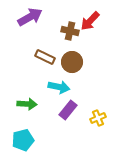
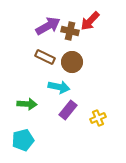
purple arrow: moved 18 px right, 9 px down
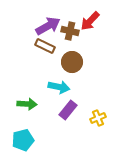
brown rectangle: moved 11 px up
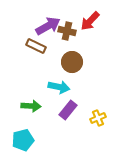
brown cross: moved 3 px left
brown rectangle: moved 9 px left
green arrow: moved 4 px right, 2 px down
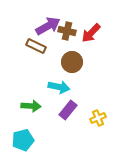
red arrow: moved 1 px right, 12 px down
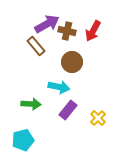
purple arrow: moved 1 px left, 2 px up
red arrow: moved 2 px right, 2 px up; rotated 15 degrees counterclockwise
brown rectangle: rotated 24 degrees clockwise
green arrow: moved 2 px up
yellow cross: rotated 21 degrees counterclockwise
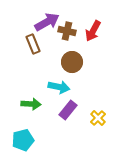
purple arrow: moved 2 px up
brown rectangle: moved 3 px left, 2 px up; rotated 18 degrees clockwise
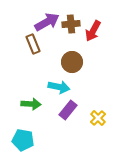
brown cross: moved 4 px right, 7 px up; rotated 18 degrees counterclockwise
cyan pentagon: rotated 25 degrees clockwise
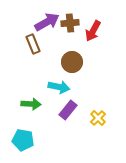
brown cross: moved 1 px left, 1 px up
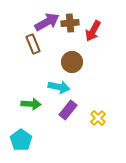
cyan pentagon: moved 2 px left; rotated 25 degrees clockwise
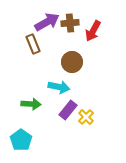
yellow cross: moved 12 px left, 1 px up
